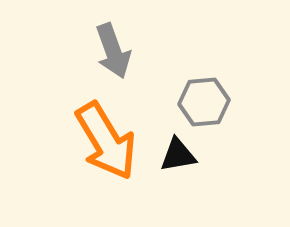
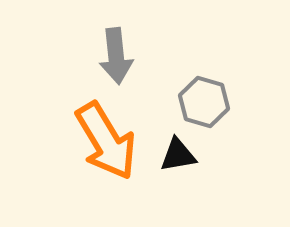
gray arrow: moved 3 px right, 5 px down; rotated 14 degrees clockwise
gray hexagon: rotated 21 degrees clockwise
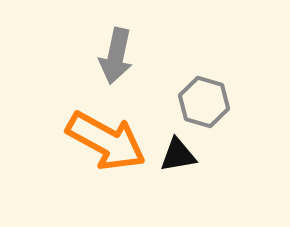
gray arrow: rotated 18 degrees clockwise
orange arrow: rotated 30 degrees counterclockwise
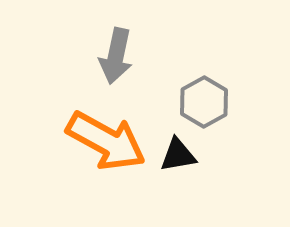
gray hexagon: rotated 15 degrees clockwise
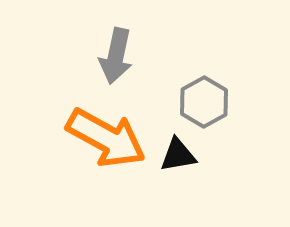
orange arrow: moved 3 px up
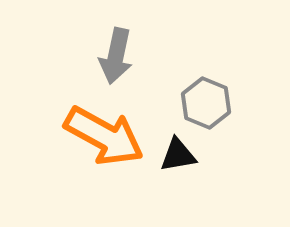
gray hexagon: moved 2 px right, 1 px down; rotated 9 degrees counterclockwise
orange arrow: moved 2 px left, 2 px up
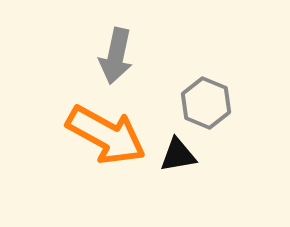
orange arrow: moved 2 px right, 1 px up
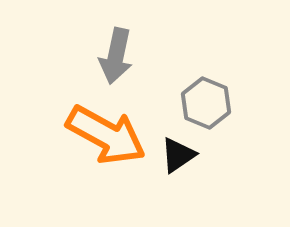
black triangle: rotated 24 degrees counterclockwise
